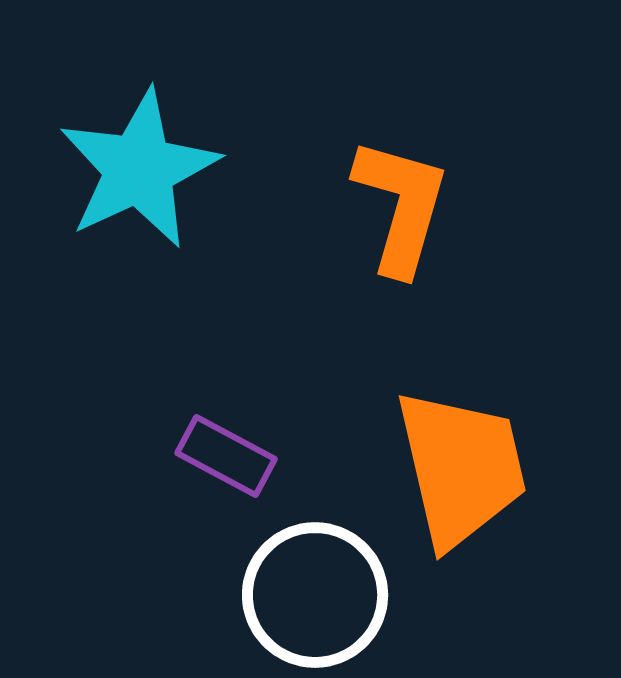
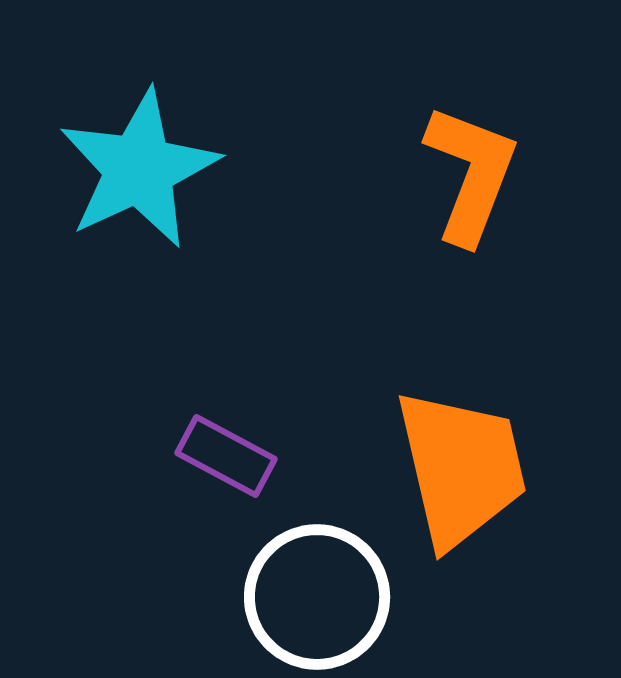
orange L-shape: moved 70 px right, 32 px up; rotated 5 degrees clockwise
white circle: moved 2 px right, 2 px down
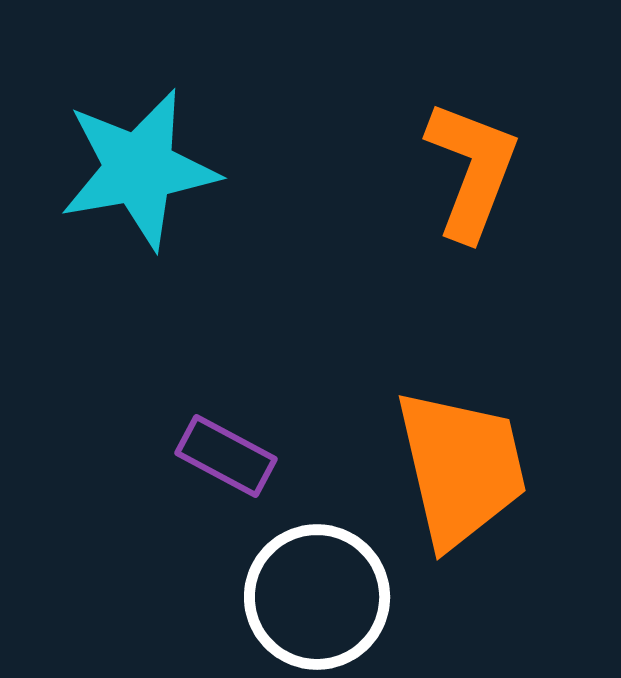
cyan star: rotated 15 degrees clockwise
orange L-shape: moved 1 px right, 4 px up
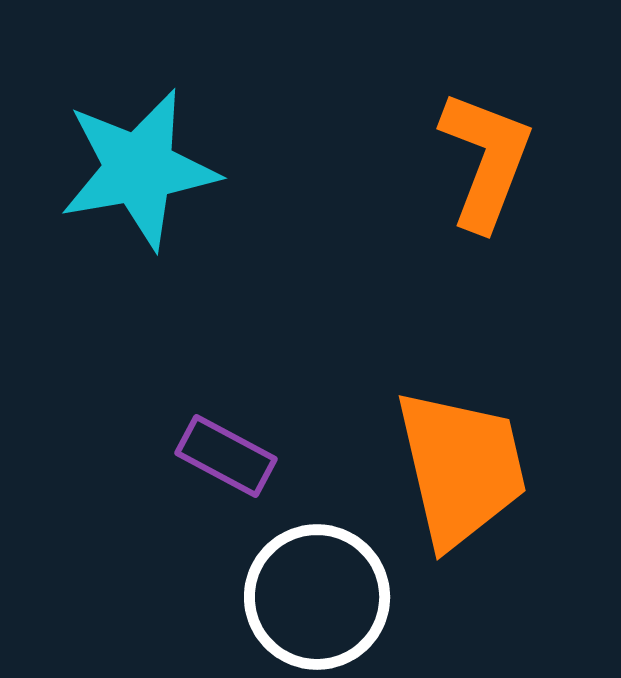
orange L-shape: moved 14 px right, 10 px up
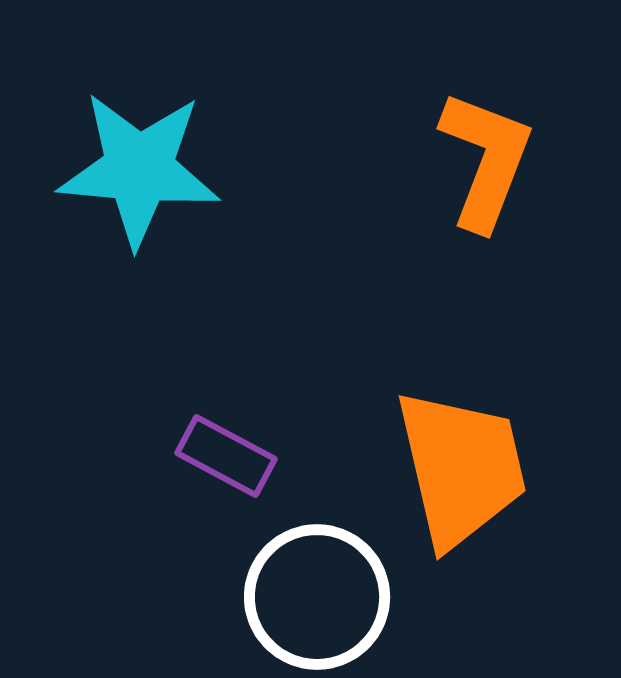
cyan star: rotated 15 degrees clockwise
